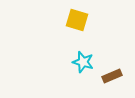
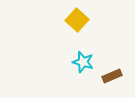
yellow square: rotated 25 degrees clockwise
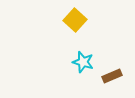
yellow square: moved 2 px left
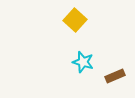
brown rectangle: moved 3 px right
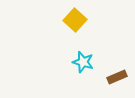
brown rectangle: moved 2 px right, 1 px down
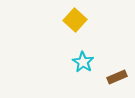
cyan star: rotated 15 degrees clockwise
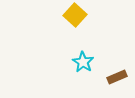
yellow square: moved 5 px up
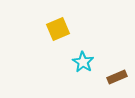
yellow square: moved 17 px left, 14 px down; rotated 25 degrees clockwise
